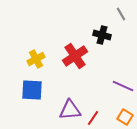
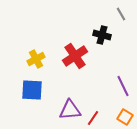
purple line: rotated 40 degrees clockwise
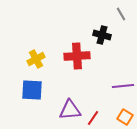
red cross: moved 2 px right; rotated 30 degrees clockwise
purple line: rotated 70 degrees counterclockwise
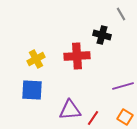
purple line: rotated 10 degrees counterclockwise
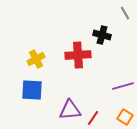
gray line: moved 4 px right, 1 px up
red cross: moved 1 px right, 1 px up
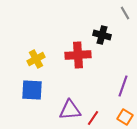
purple line: rotated 55 degrees counterclockwise
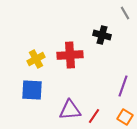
red cross: moved 8 px left
red line: moved 1 px right, 2 px up
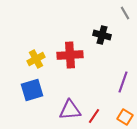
purple line: moved 4 px up
blue square: rotated 20 degrees counterclockwise
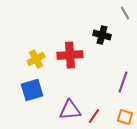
orange square: rotated 14 degrees counterclockwise
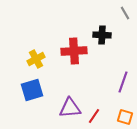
black cross: rotated 12 degrees counterclockwise
red cross: moved 4 px right, 4 px up
purple triangle: moved 2 px up
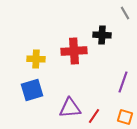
yellow cross: rotated 30 degrees clockwise
